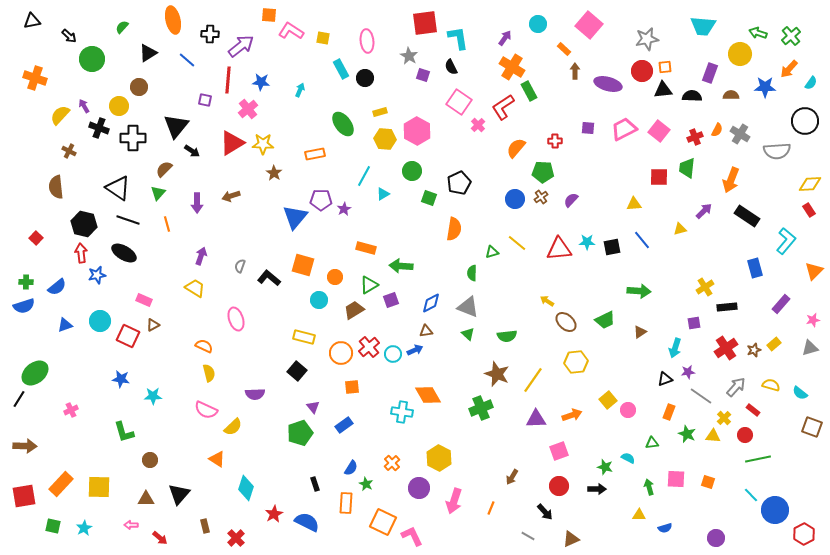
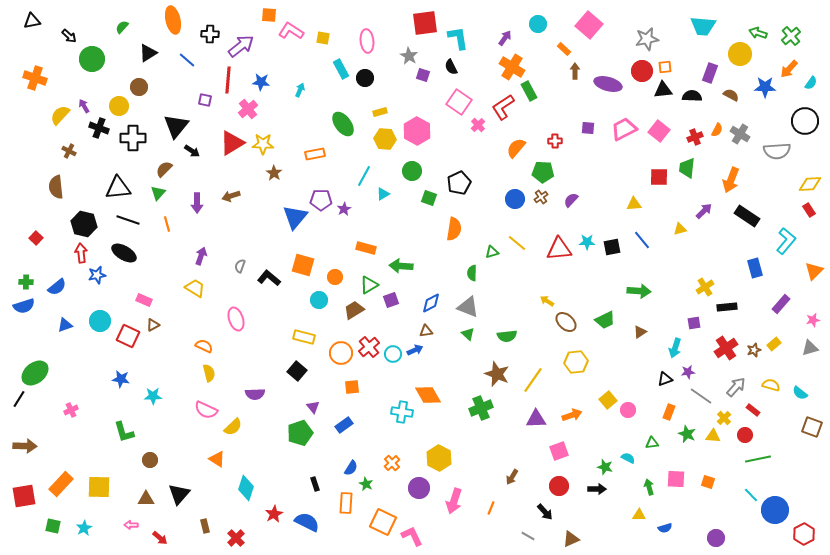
brown semicircle at (731, 95): rotated 28 degrees clockwise
black triangle at (118, 188): rotated 40 degrees counterclockwise
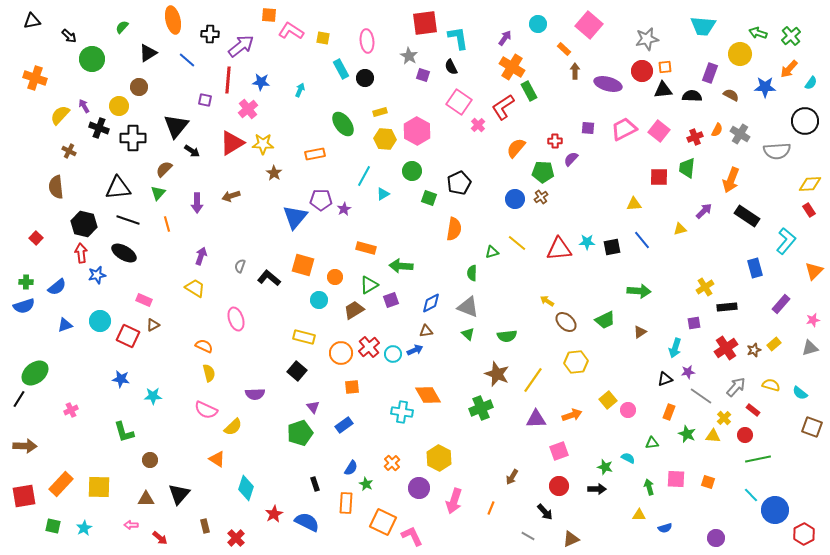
purple semicircle at (571, 200): moved 41 px up
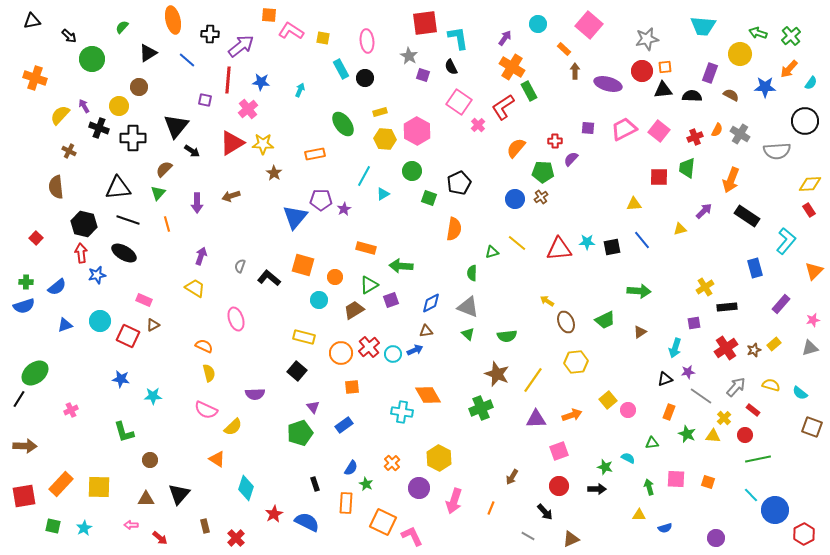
brown ellipse at (566, 322): rotated 25 degrees clockwise
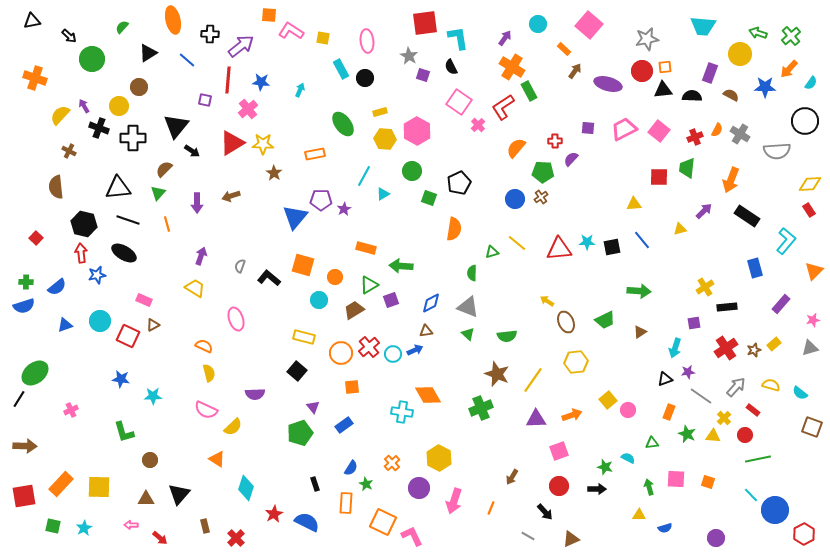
brown arrow at (575, 71): rotated 35 degrees clockwise
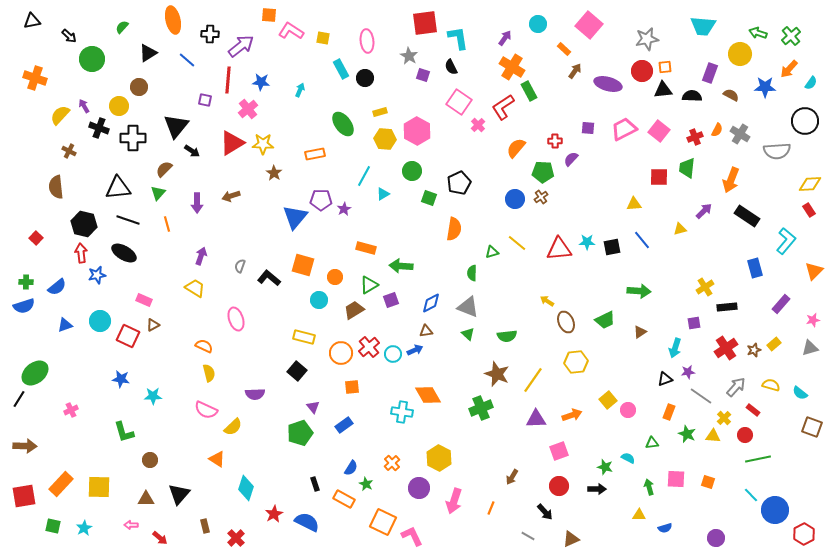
orange rectangle at (346, 503): moved 2 px left, 4 px up; rotated 65 degrees counterclockwise
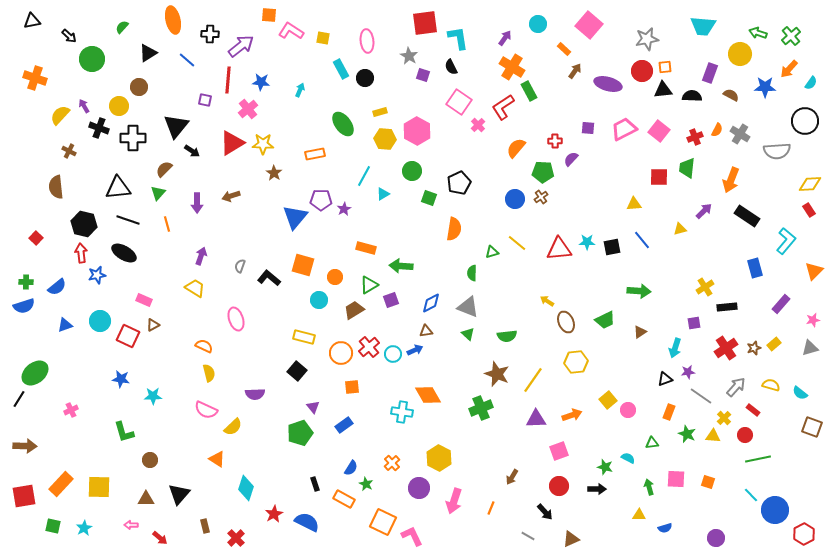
brown star at (754, 350): moved 2 px up
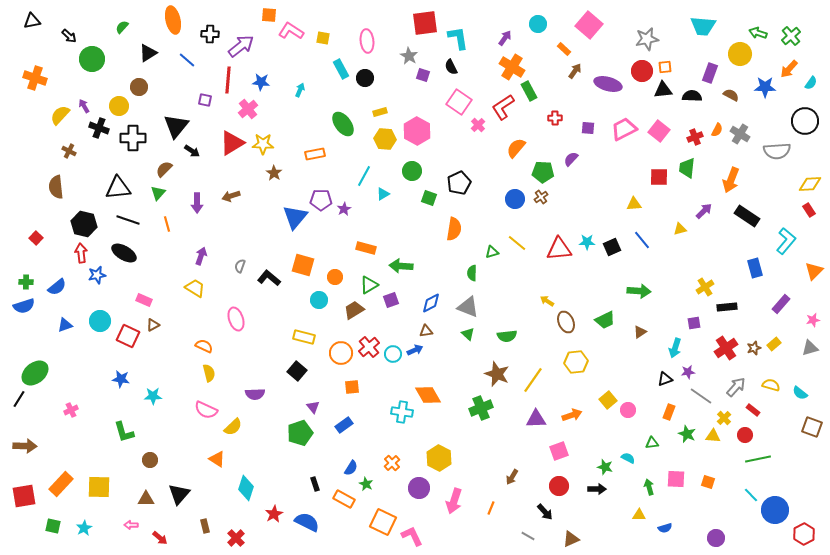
red cross at (555, 141): moved 23 px up
black square at (612, 247): rotated 12 degrees counterclockwise
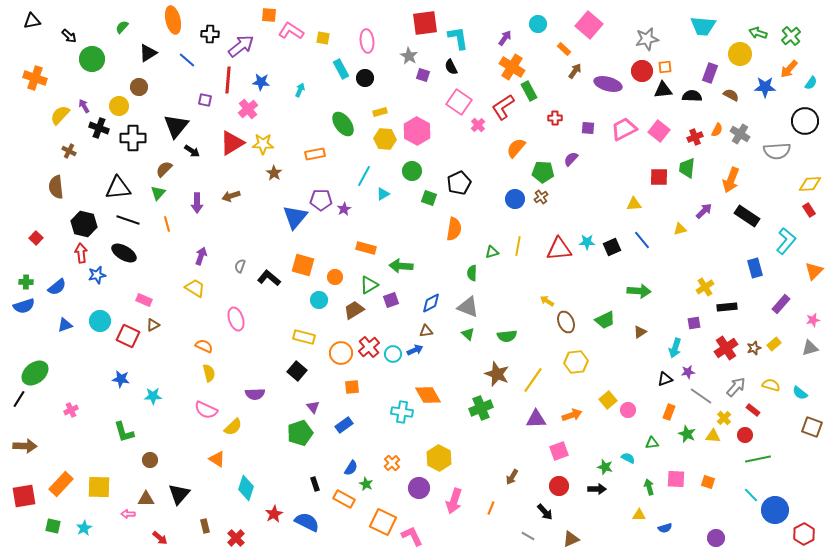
yellow line at (517, 243): moved 1 px right, 3 px down; rotated 60 degrees clockwise
pink arrow at (131, 525): moved 3 px left, 11 px up
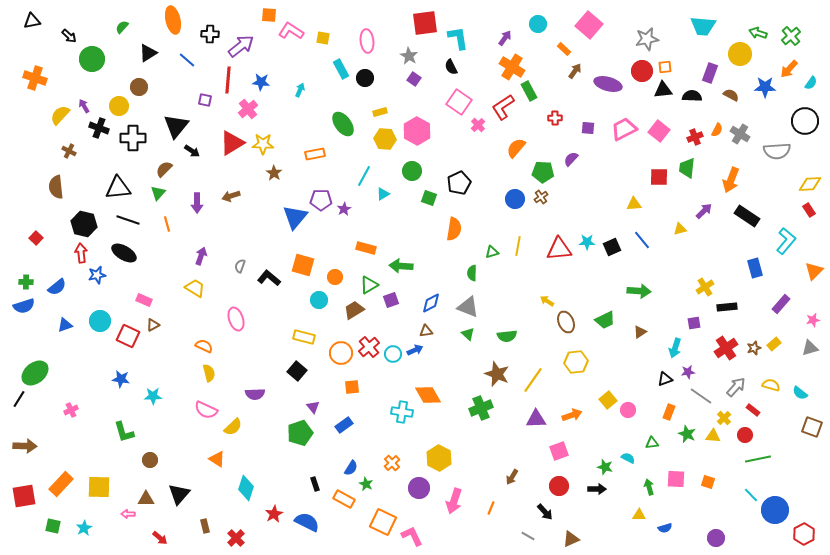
purple square at (423, 75): moved 9 px left, 4 px down; rotated 16 degrees clockwise
